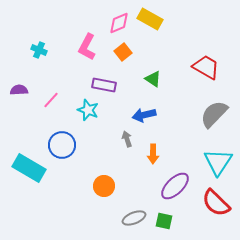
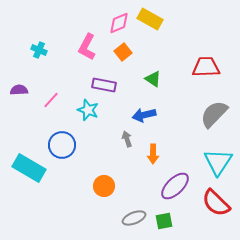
red trapezoid: rotated 32 degrees counterclockwise
green square: rotated 24 degrees counterclockwise
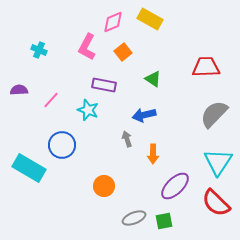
pink diamond: moved 6 px left, 1 px up
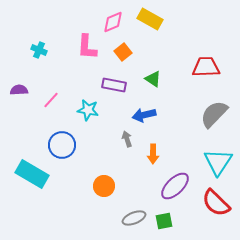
pink L-shape: rotated 24 degrees counterclockwise
purple rectangle: moved 10 px right
cyan star: rotated 10 degrees counterclockwise
cyan rectangle: moved 3 px right, 6 px down
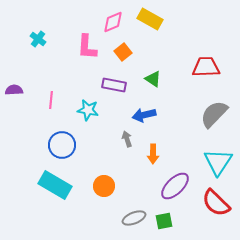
cyan cross: moved 1 px left, 11 px up; rotated 14 degrees clockwise
purple semicircle: moved 5 px left
pink line: rotated 36 degrees counterclockwise
cyan rectangle: moved 23 px right, 11 px down
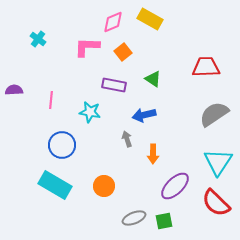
pink L-shape: rotated 88 degrees clockwise
cyan star: moved 2 px right, 2 px down
gray semicircle: rotated 12 degrees clockwise
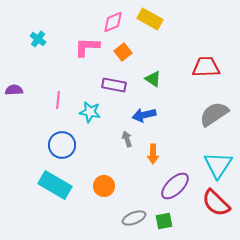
pink line: moved 7 px right
cyan triangle: moved 3 px down
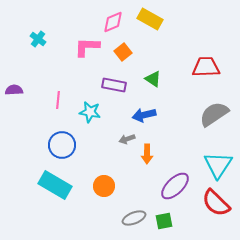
gray arrow: rotated 91 degrees counterclockwise
orange arrow: moved 6 px left
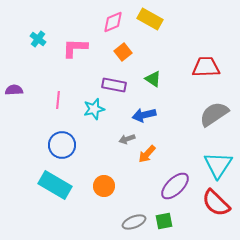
pink L-shape: moved 12 px left, 1 px down
cyan star: moved 4 px right, 3 px up; rotated 25 degrees counterclockwise
orange arrow: rotated 42 degrees clockwise
gray ellipse: moved 4 px down
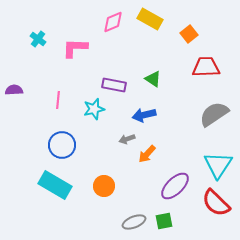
orange square: moved 66 px right, 18 px up
